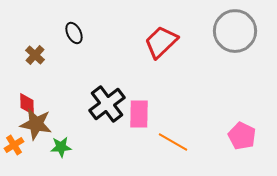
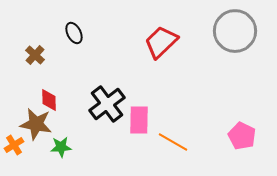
red diamond: moved 22 px right, 4 px up
pink rectangle: moved 6 px down
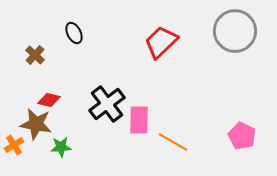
red diamond: rotated 75 degrees counterclockwise
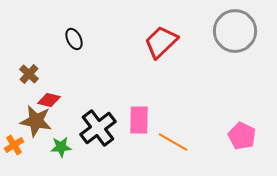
black ellipse: moved 6 px down
brown cross: moved 6 px left, 19 px down
black cross: moved 9 px left, 24 px down
brown star: moved 3 px up
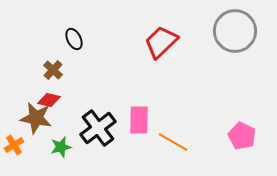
brown cross: moved 24 px right, 4 px up
brown star: moved 3 px up
green star: rotated 10 degrees counterclockwise
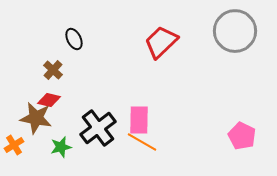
orange line: moved 31 px left
